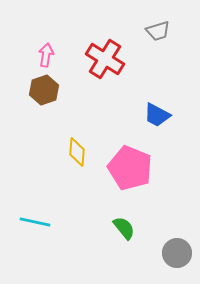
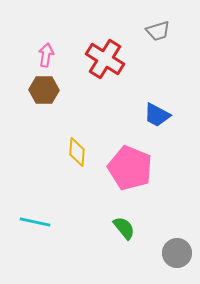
brown hexagon: rotated 20 degrees clockwise
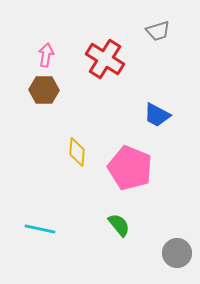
cyan line: moved 5 px right, 7 px down
green semicircle: moved 5 px left, 3 px up
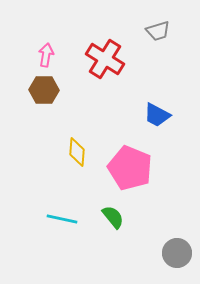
green semicircle: moved 6 px left, 8 px up
cyan line: moved 22 px right, 10 px up
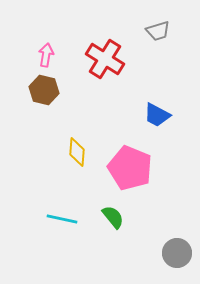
brown hexagon: rotated 12 degrees clockwise
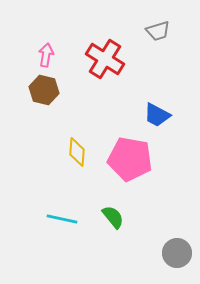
pink pentagon: moved 9 px up; rotated 12 degrees counterclockwise
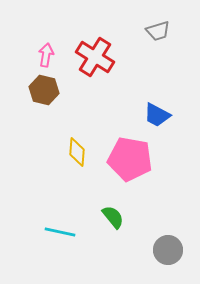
red cross: moved 10 px left, 2 px up
cyan line: moved 2 px left, 13 px down
gray circle: moved 9 px left, 3 px up
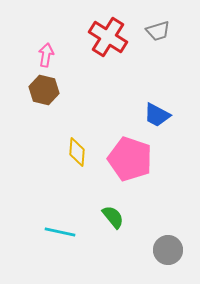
red cross: moved 13 px right, 20 px up
pink pentagon: rotated 9 degrees clockwise
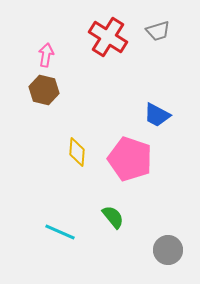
cyan line: rotated 12 degrees clockwise
